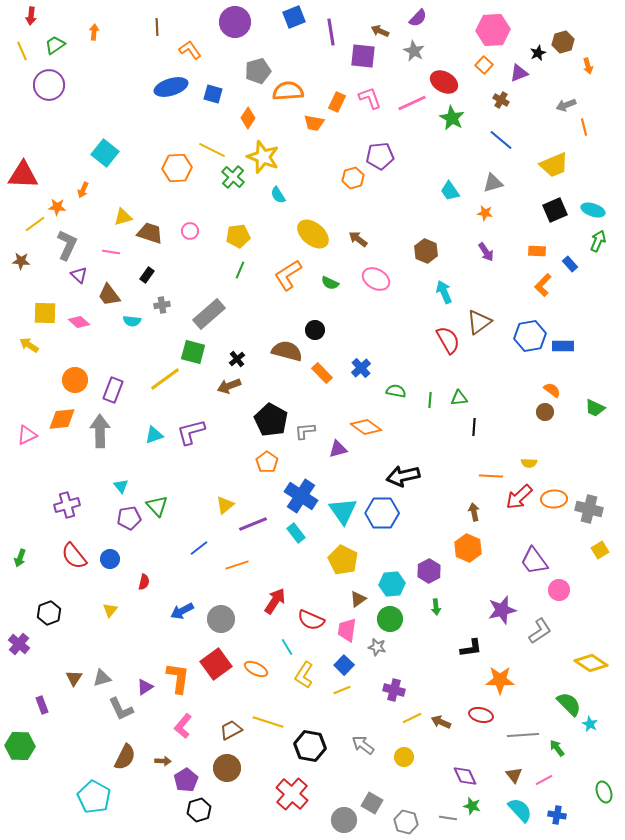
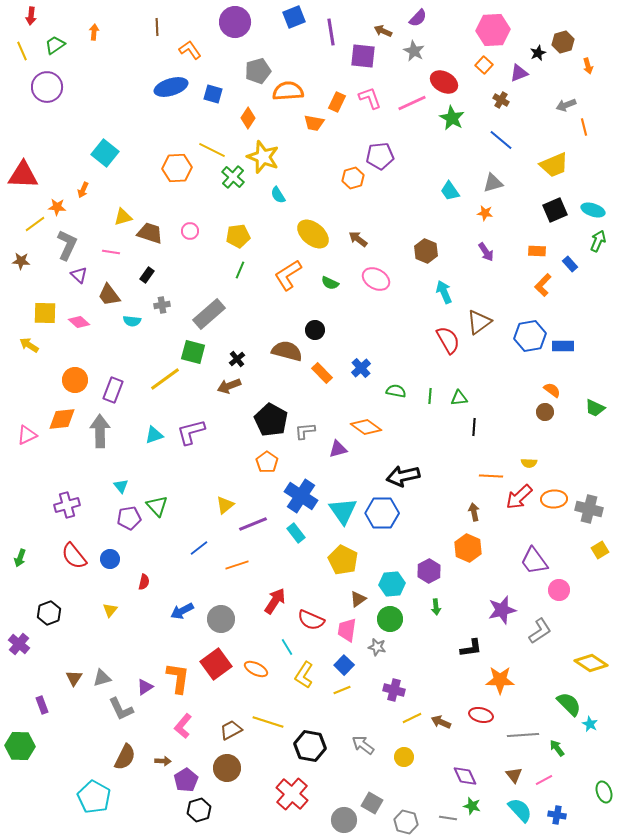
brown arrow at (380, 31): moved 3 px right
purple circle at (49, 85): moved 2 px left, 2 px down
green line at (430, 400): moved 4 px up
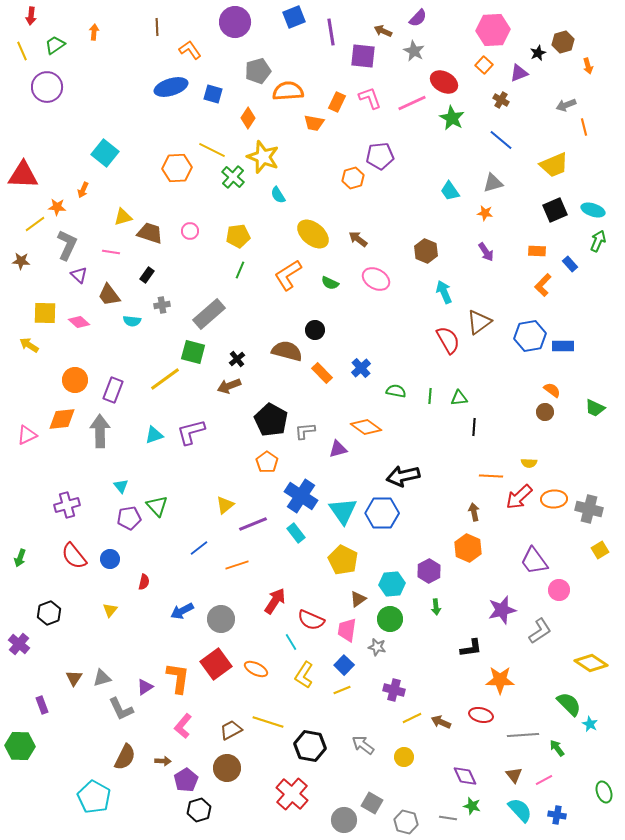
cyan line at (287, 647): moved 4 px right, 5 px up
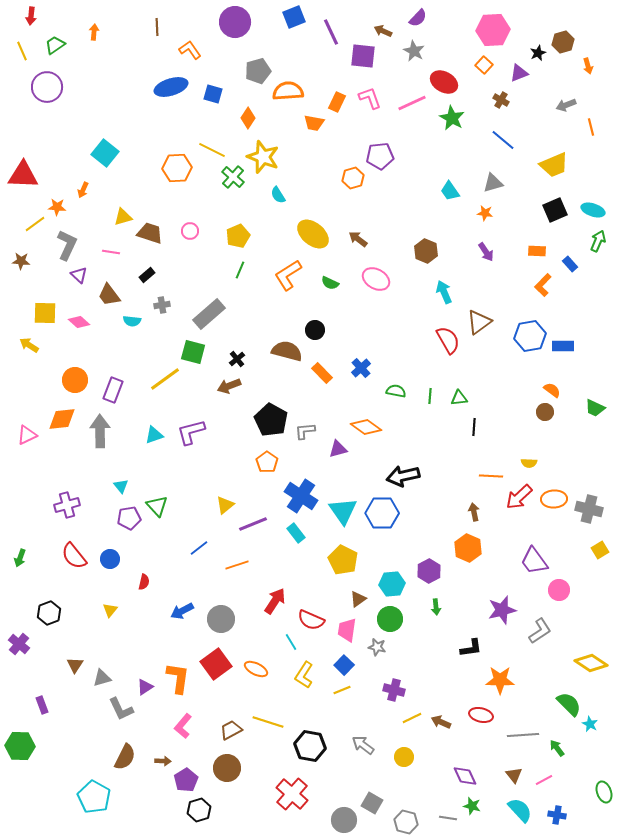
purple line at (331, 32): rotated 16 degrees counterclockwise
orange line at (584, 127): moved 7 px right
blue line at (501, 140): moved 2 px right
yellow pentagon at (238, 236): rotated 15 degrees counterclockwise
black rectangle at (147, 275): rotated 14 degrees clockwise
brown triangle at (74, 678): moved 1 px right, 13 px up
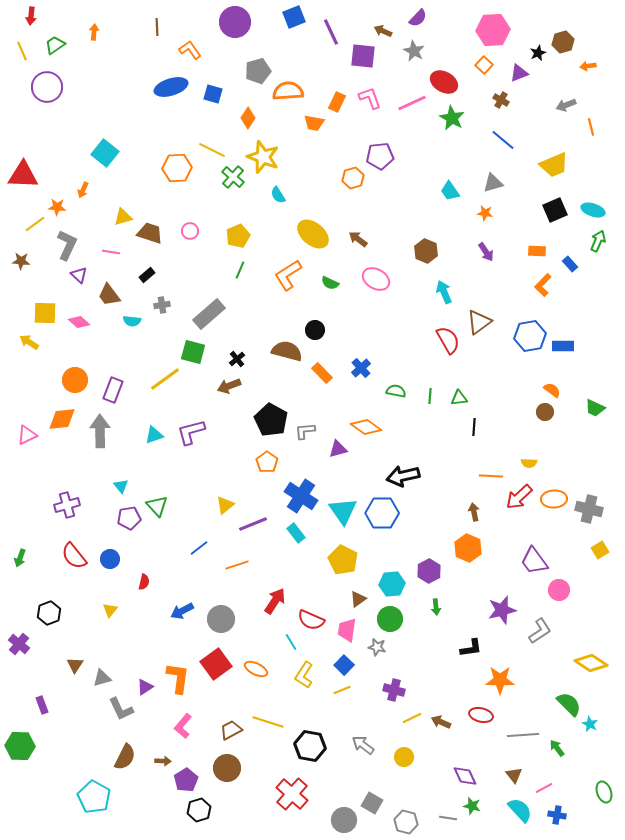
orange arrow at (588, 66): rotated 98 degrees clockwise
yellow arrow at (29, 345): moved 3 px up
pink line at (544, 780): moved 8 px down
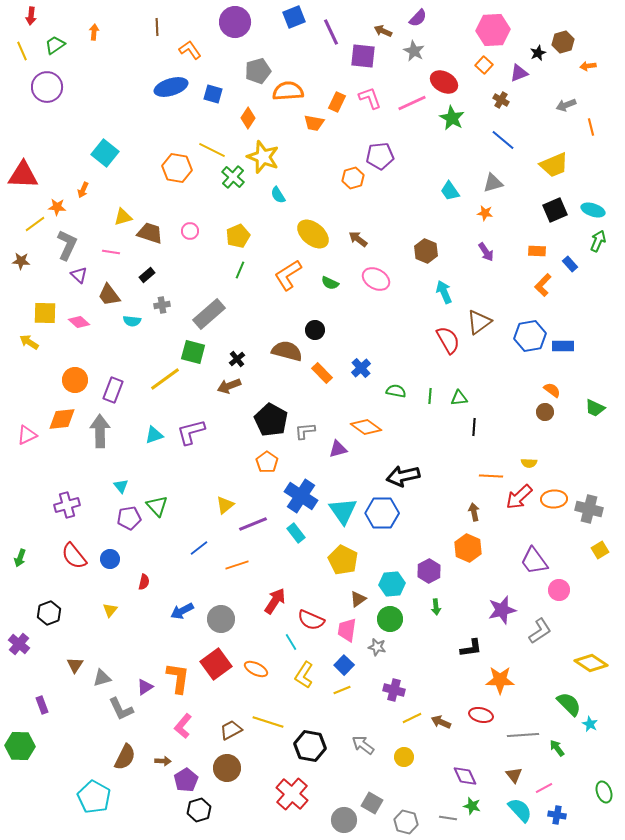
orange hexagon at (177, 168): rotated 12 degrees clockwise
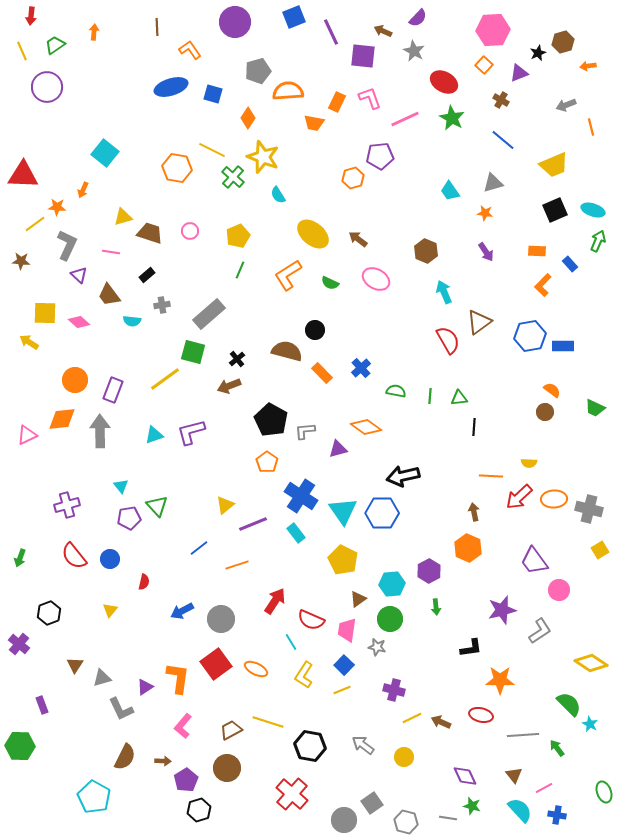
pink line at (412, 103): moved 7 px left, 16 px down
gray square at (372, 803): rotated 25 degrees clockwise
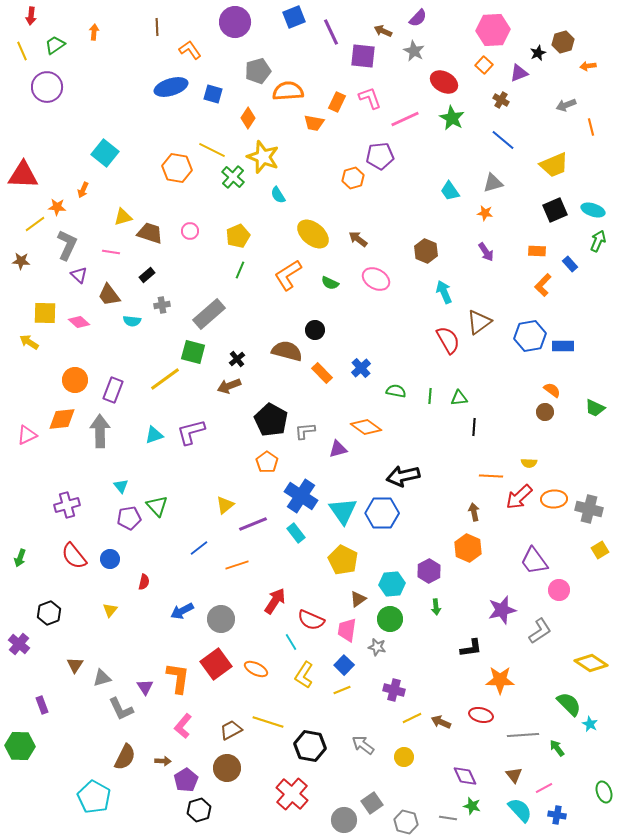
purple triangle at (145, 687): rotated 30 degrees counterclockwise
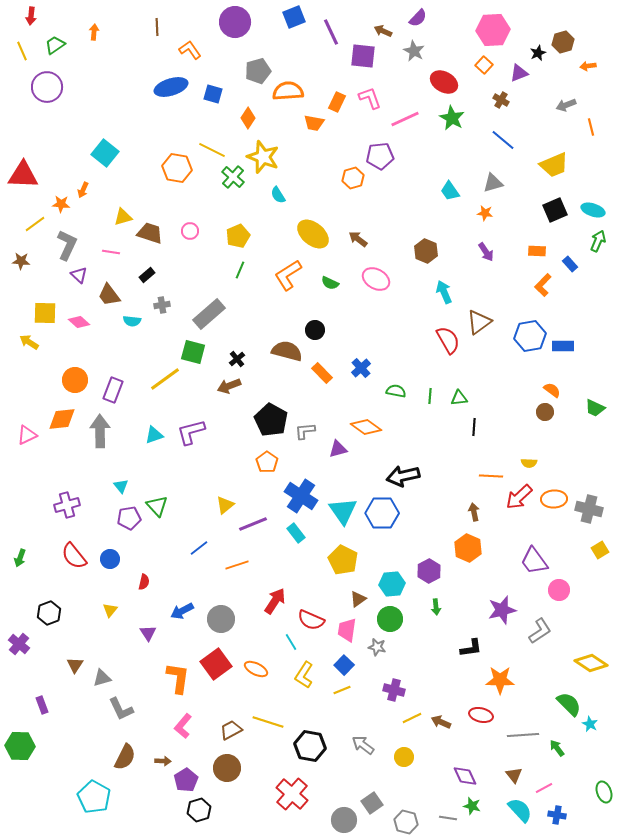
orange star at (57, 207): moved 4 px right, 3 px up
purple triangle at (145, 687): moved 3 px right, 54 px up
